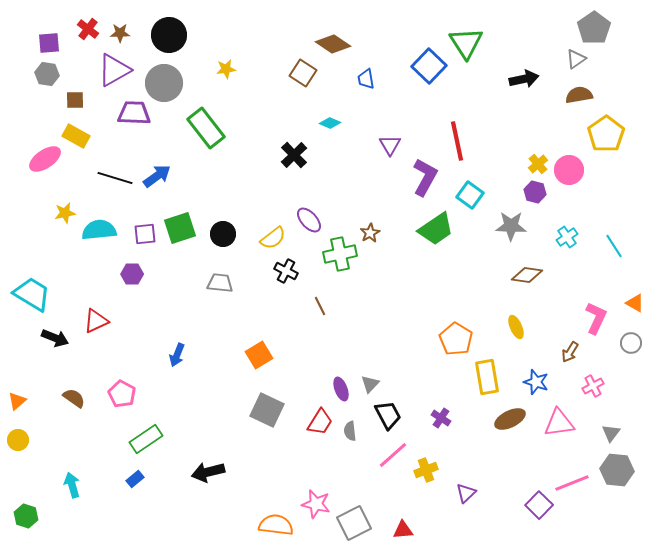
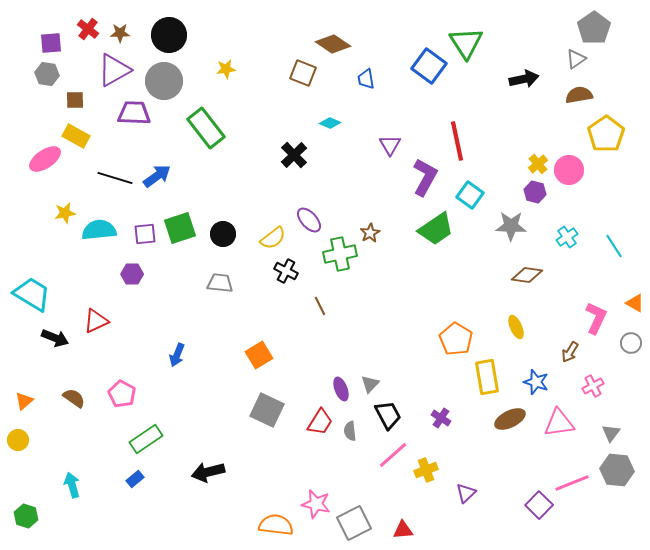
purple square at (49, 43): moved 2 px right
blue square at (429, 66): rotated 8 degrees counterclockwise
brown square at (303, 73): rotated 12 degrees counterclockwise
gray circle at (164, 83): moved 2 px up
orange triangle at (17, 401): moved 7 px right
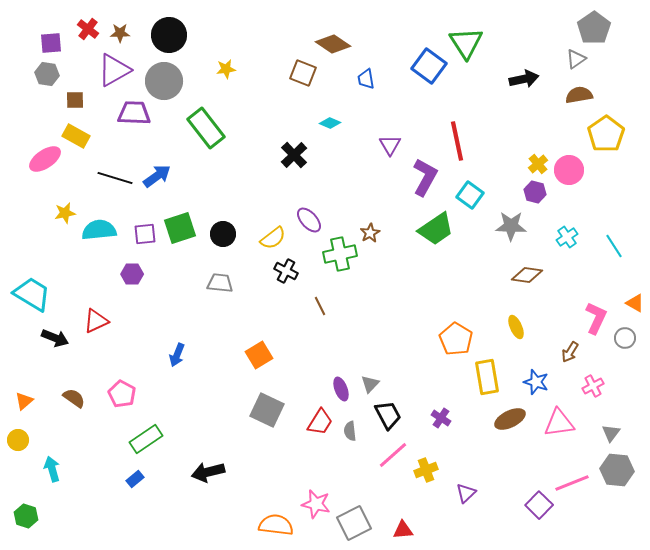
gray circle at (631, 343): moved 6 px left, 5 px up
cyan arrow at (72, 485): moved 20 px left, 16 px up
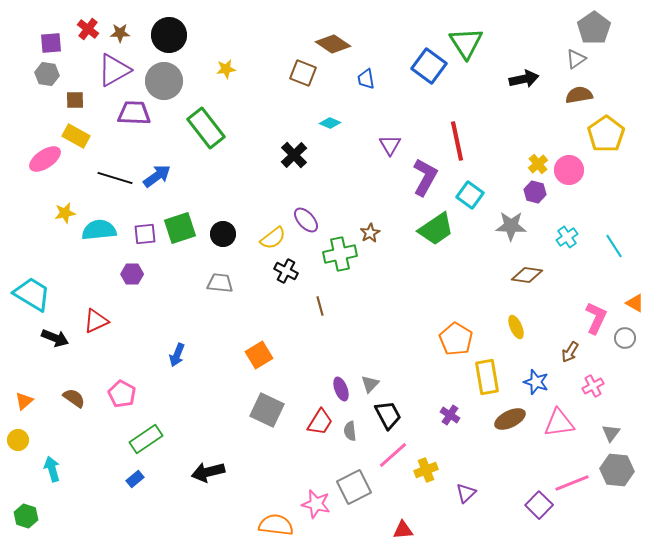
purple ellipse at (309, 220): moved 3 px left
brown line at (320, 306): rotated 12 degrees clockwise
purple cross at (441, 418): moved 9 px right, 3 px up
gray square at (354, 523): moved 36 px up
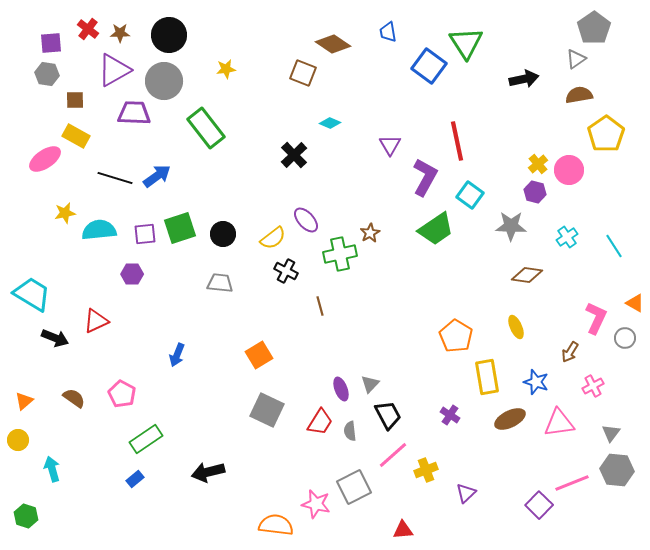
blue trapezoid at (366, 79): moved 22 px right, 47 px up
orange pentagon at (456, 339): moved 3 px up
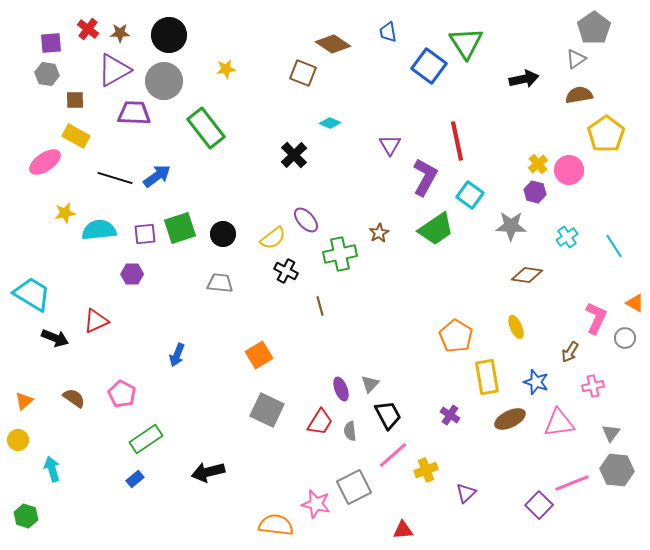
pink ellipse at (45, 159): moved 3 px down
brown star at (370, 233): moved 9 px right
pink cross at (593, 386): rotated 15 degrees clockwise
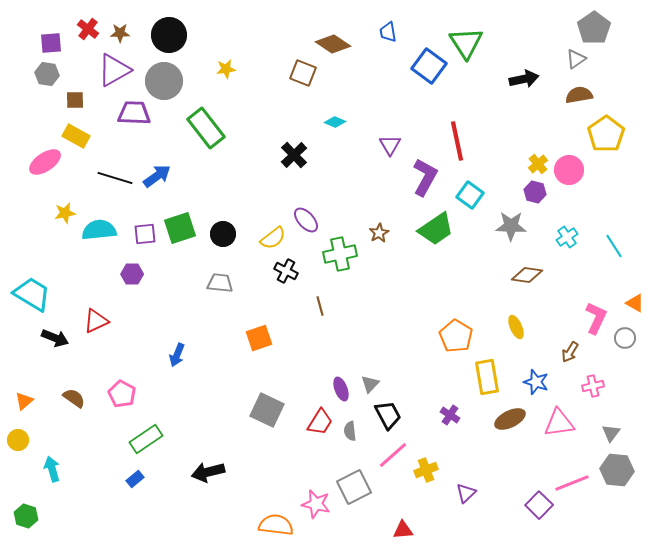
cyan diamond at (330, 123): moved 5 px right, 1 px up
orange square at (259, 355): moved 17 px up; rotated 12 degrees clockwise
